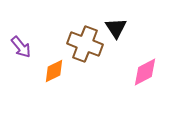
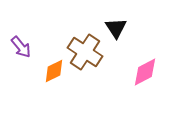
brown cross: moved 8 px down; rotated 12 degrees clockwise
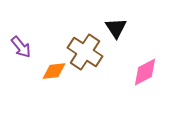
orange diamond: rotated 20 degrees clockwise
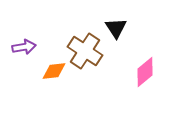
purple arrow: moved 3 px right; rotated 60 degrees counterclockwise
brown cross: moved 1 px up
pink diamond: rotated 12 degrees counterclockwise
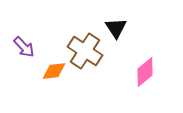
purple arrow: rotated 55 degrees clockwise
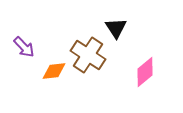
brown cross: moved 3 px right, 4 px down
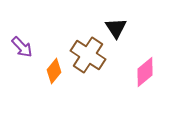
purple arrow: moved 2 px left
orange diamond: rotated 45 degrees counterclockwise
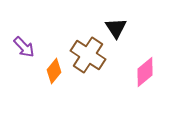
purple arrow: moved 2 px right
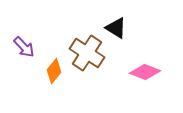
black triangle: rotated 25 degrees counterclockwise
brown cross: moved 1 px left, 2 px up
pink diamond: rotated 60 degrees clockwise
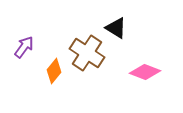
purple arrow: rotated 100 degrees counterclockwise
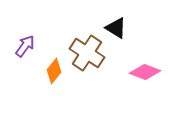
purple arrow: moved 1 px right, 1 px up
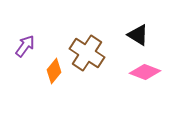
black triangle: moved 22 px right, 7 px down
